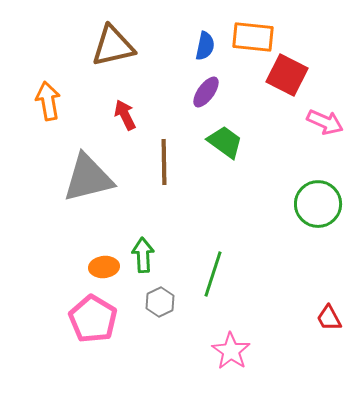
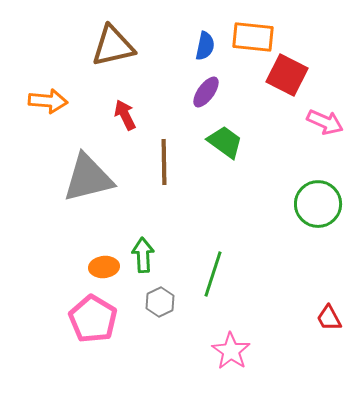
orange arrow: rotated 105 degrees clockwise
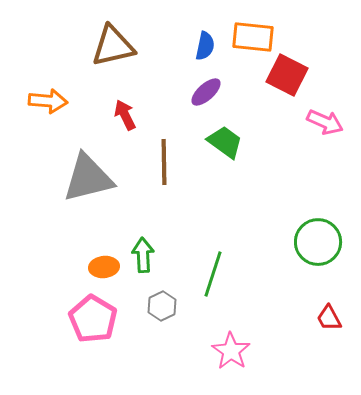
purple ellipse: rotated 12 degrees clockwise
green circle: moved 38 px down
gray hexagon: moved 2 px right, 4 px down
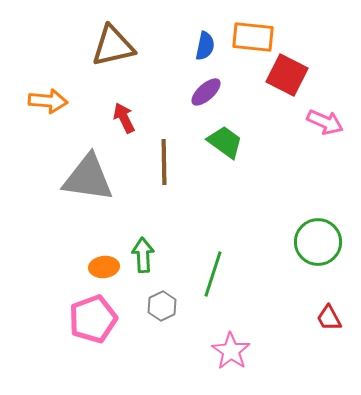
red arrow: moved 1 px left, 3 px down
gray triangle: rotated 22 degrees clockwise
pink pentagon: rotated 21 degrees clockwise
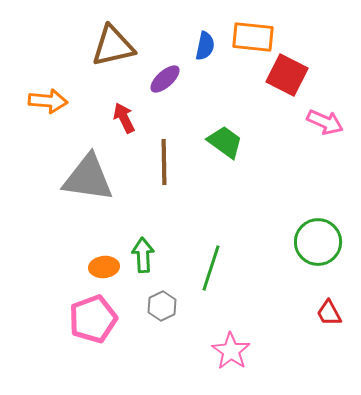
purple ellipse: moved 41 px left, 13 px up
green line: moved 2 px left, 6 px up
red trapezoid: moved 5 px up
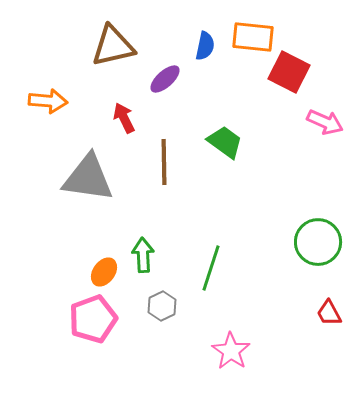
red square: moved 2 px right, 3 px up
orange ellipse: moved 5 px down; rotated 48 degrees counterclockwise
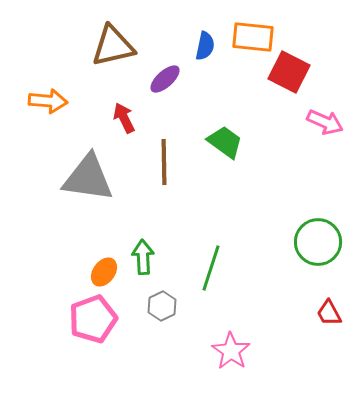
green arrow: moved 2 px down
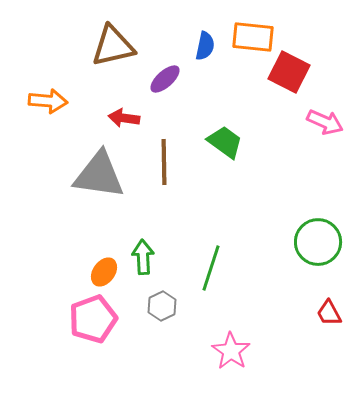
red arrow: rotated 56 degrees counterclockwise
gray triangle: moved 11 px right, 3 px up
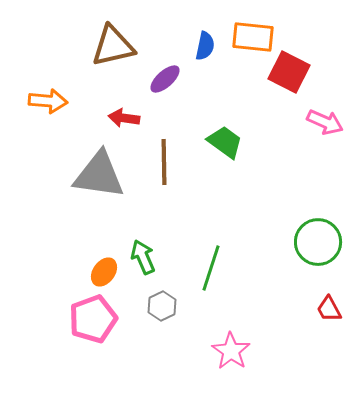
green arrow: rotated 20 degrees counterclockwise
red trapezoid: moved 4 px up
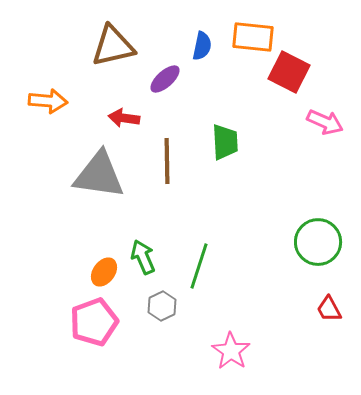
blue semicircle: moved 3 px left
green trapezoid: rotated 51 degrees clockwise
brown line: moved 3 px right, 1 px up
green line: moved 12 px left, 2 px up
pink pentagon: moved 1 px right, 3 px down
